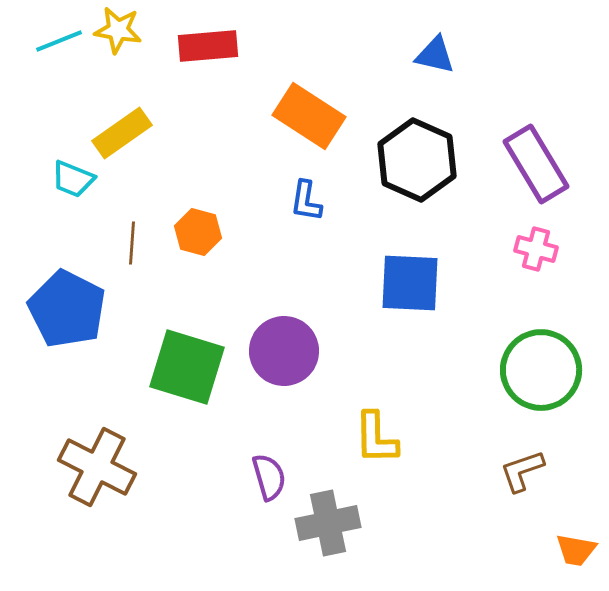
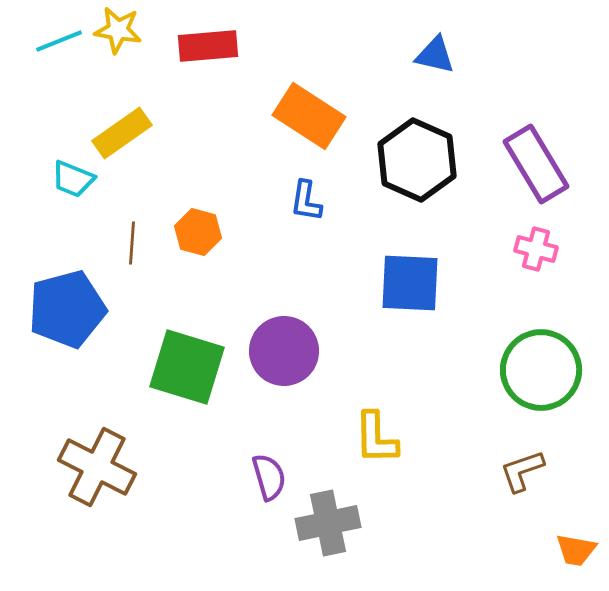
blue pentagon: rotated 30 degrees clockwise
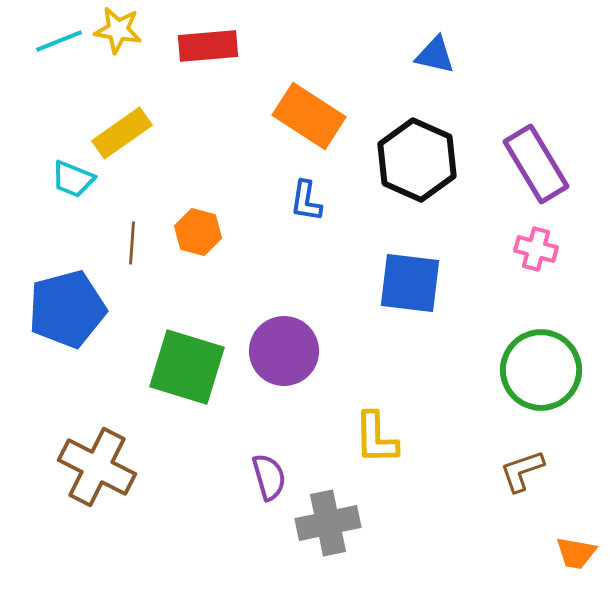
blue square: rotated 4 degrees clockwise
orange trapezoid: moved 3 px down
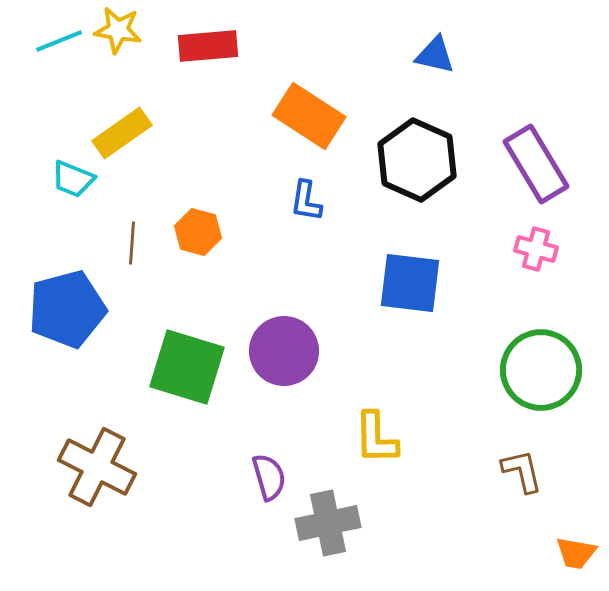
brown L-shape: rotated 96 degrees clockwise
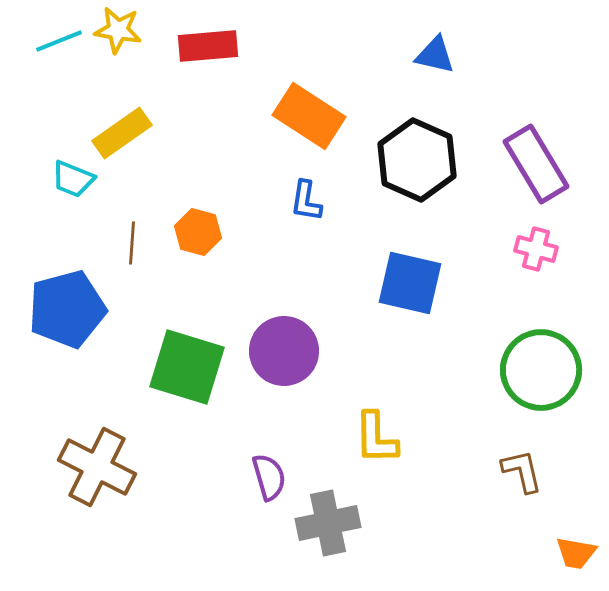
blue square: rotated 6 degrees clockwise
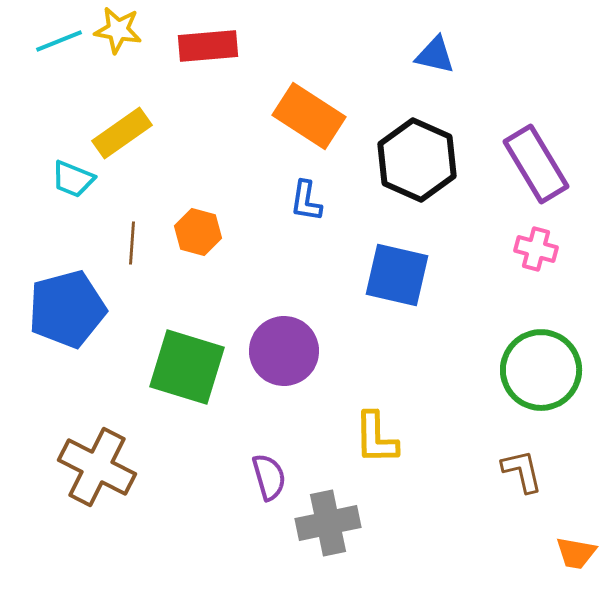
blue square: moved 13 px left, 8 px up
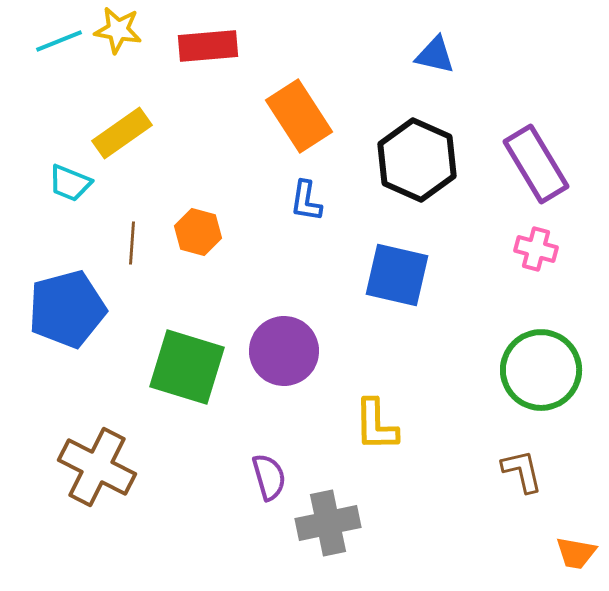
orange rectangle: moved 10 px left; rotated 24 degrees clockwise
cyan trapezoid: moved 3 px left, 4 px down
yellow L-shape: moved 13 px up
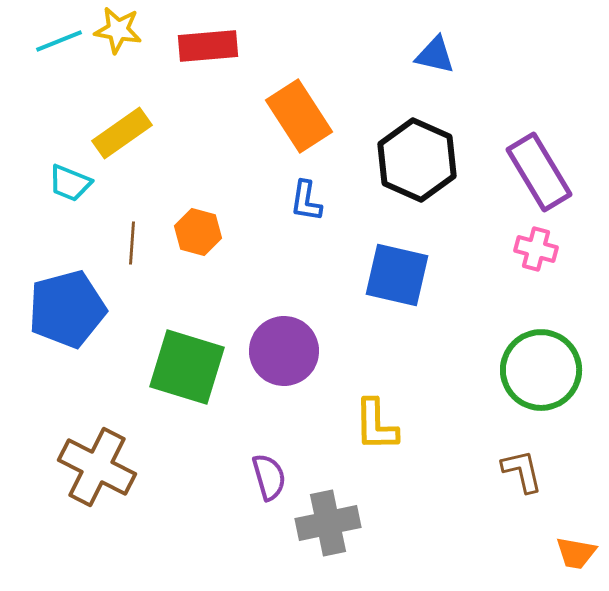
purple rectangle: moved 3 px right, 8 px down
